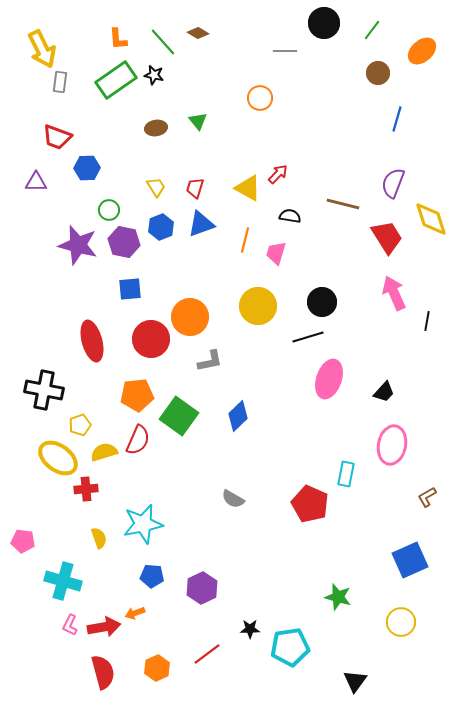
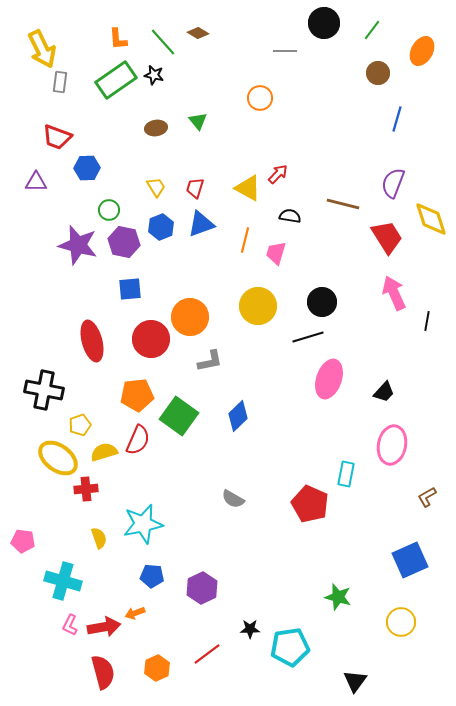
orange ellipse at (422, 51): rotated 20 degrees counterclockwise
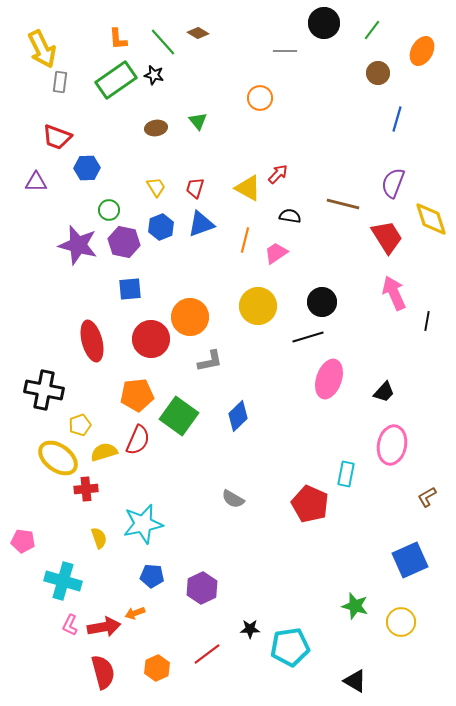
pink trapezoid at (276, 253): rotated 40 degrees clockwise
green star at (338, 597): moved 17 px right, 9 px down
black triangle at (355, 681): rotated 35 degrees counterclockwise
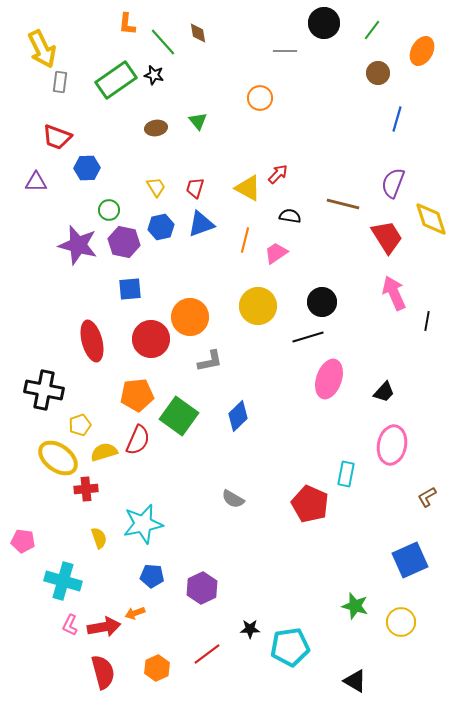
brown diamond at (198, 33): rotated 50 degrees clockwise
orange L-shape at (118, 39): moved 9 px right, 15 px up; rotated 10 degrees clockwise
blue hexagon at (161, 227): rotated 10 degrees clockwise
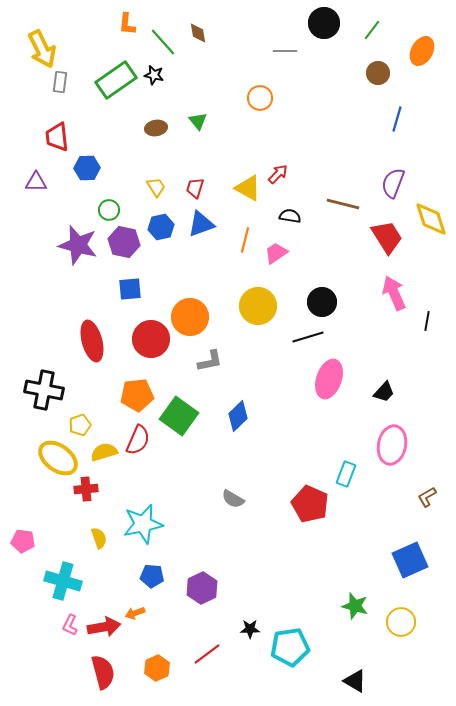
red trapezoid at (57, 137): rotated 64 degrees clockwise
cyan rectangle at (346, 474): rotated 10 degrees clockwise
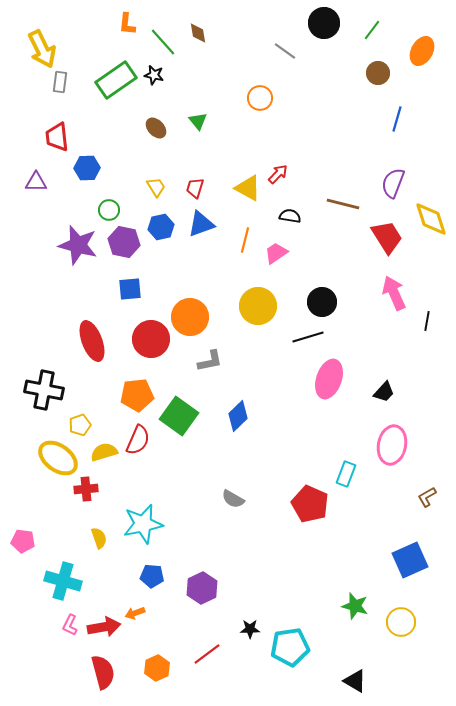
gray line at (285, 51): rotated 35 degrees clockwise
brown ellipse at (156, 128): rotated 55 degrees clockwise
red ellipse at (92, 341): rotated 6 degrees counterclockwise
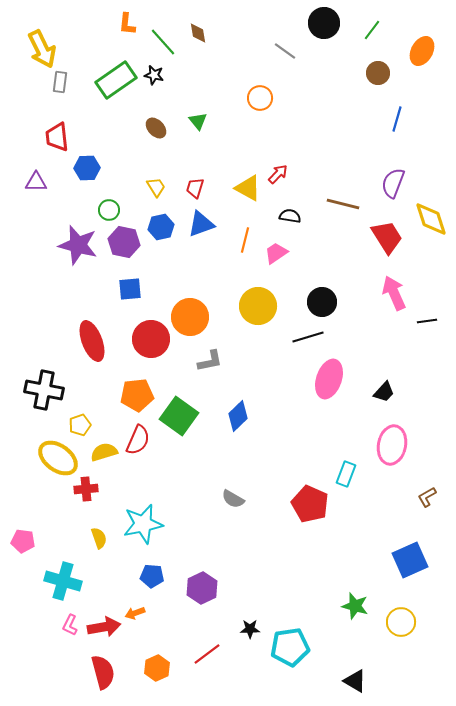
black line at (427, 321): rotated 72 degrees clockwise
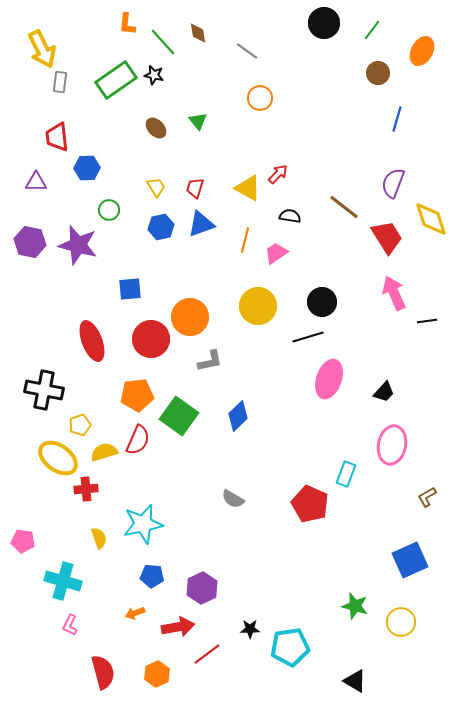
gray line at (285, 51): moved 38 px left
brown line at (343, 204): moved 1 px right, 3 px down; rotated 24 degrees clockwise
purple hexagon at (124, 242): moved 94 px left
red arrow at (104, 627): moved 74 px right
orange hexagon at (157, 668): moved 6 px down
